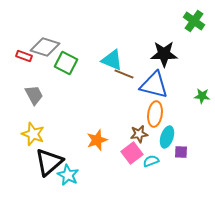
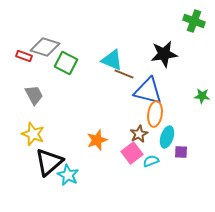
green cross: rotated 15 degrees counterclockwise
black star: rotated 8 degrees counterclockwise
blue triangle: moved 6 px left, 6 px down
brown star: rotated 18 degrees counterclockwise
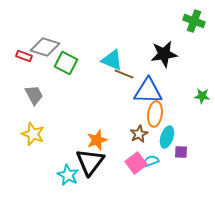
blue triangle: rotated 12 degrees counterclockwise
pink square: moved 4 px right, 10 px down
black triangle: moved 41 px right; rotated 12 degrees counterclockwise
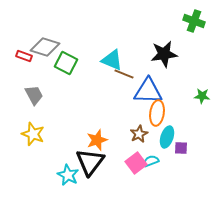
orange ellipse: moved 2 px right, 1 px up
purple square: moved 4 px up
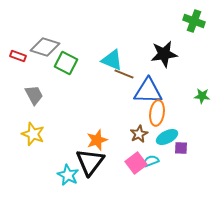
red rectangle: moved 6 px left
cyan ellipse: rotated 45 degrees clockwise
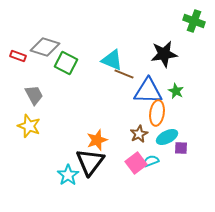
green star: moved 26 px left, 5 px up; rotated 21 degrees clockwise
yellow star: moved 4 px left, 8 px up
cyan star: rotated 10 degrees clockwise
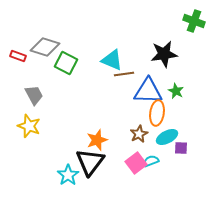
brown line: rotated 30 degrees counterclockwise
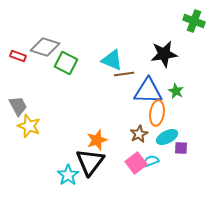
gray trapezoid: moved 16 px left, 11 px down
